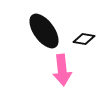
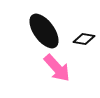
pink arrow: moved 5 px left, 2 px up; rotated 36 degrees counterclockwise
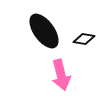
pink arrow: moved 4 px right, 7 px down; rotated 28 degrees clockwise
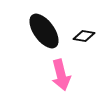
black diamond: moved 3 px up
